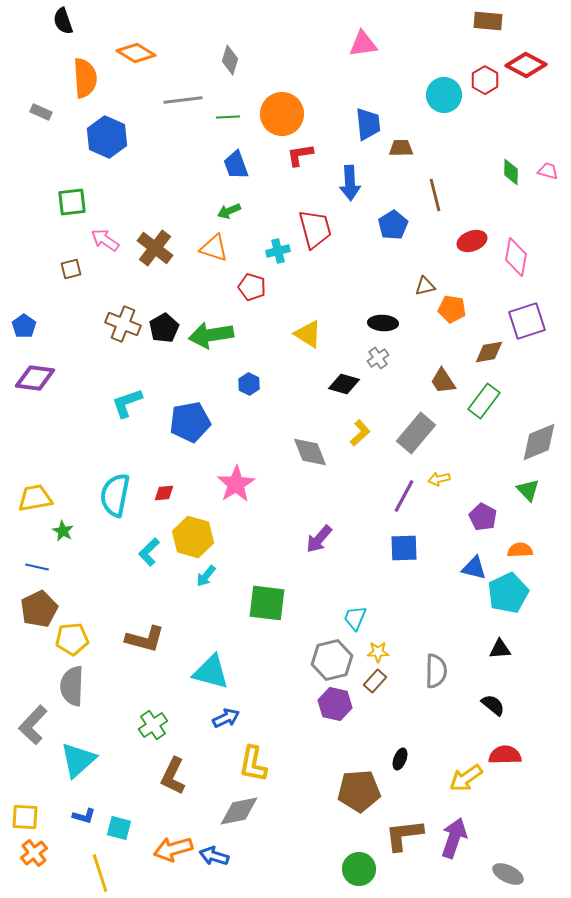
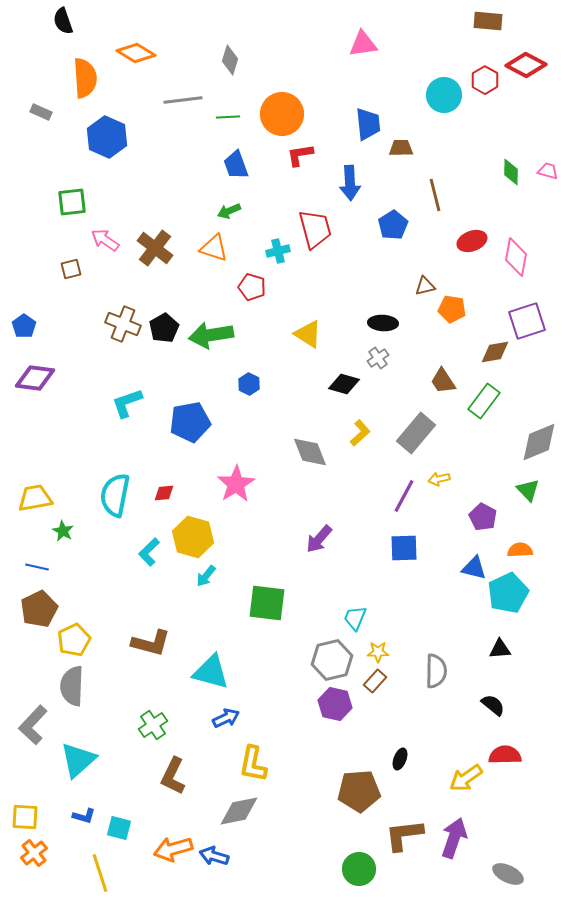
brown diamond at (489, 352): moved 6 px right
yellow pentagon at (72, 639): moved 2 px right, 1 px down; rotated 20 degrees counterclockwise
brown L-shape at (145, 639): moved 6 px right, 4 px down
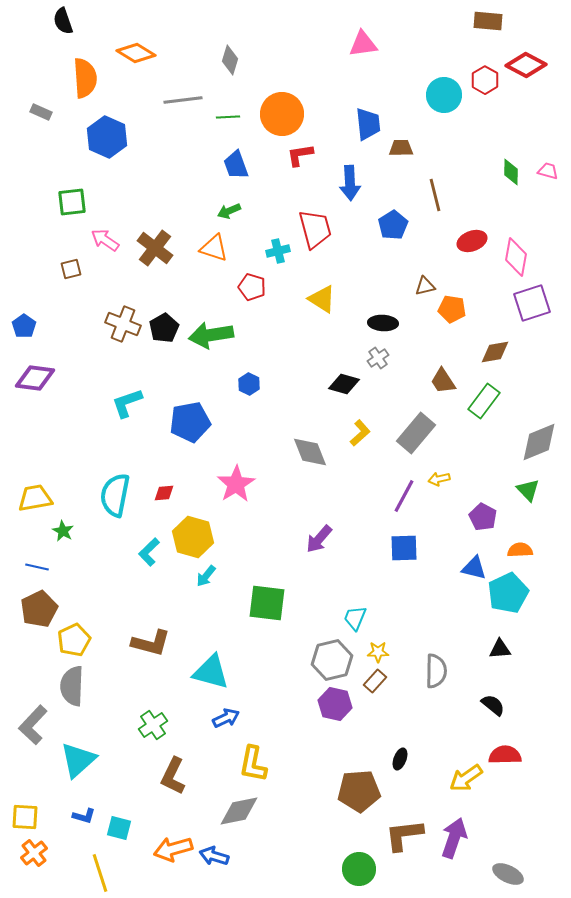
purple square at (527, 321): moved 5 px right, 18 px up
yellow triangle at (308, 334): moved 14 px right, 35 px up
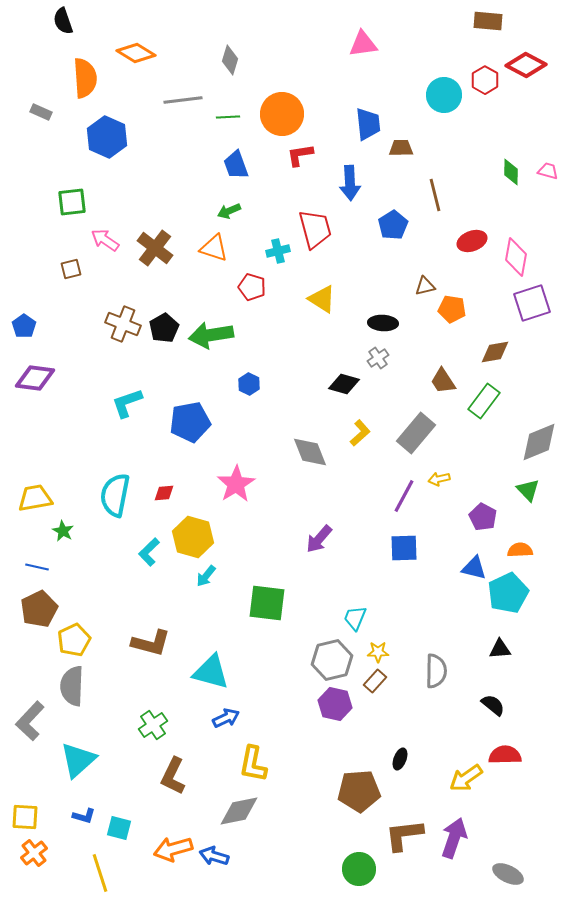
gray L-shape at (33, 725): moved 3 px left, 4 px up
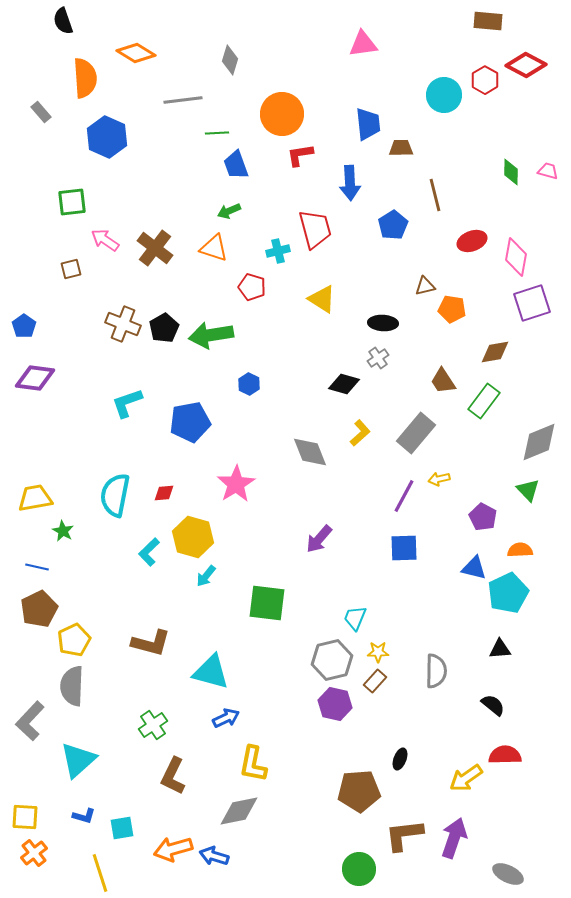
gray rectangle at (41, 112): rotated 25 degrees clockwise
green line at (228, 117): moved 11 px left, 16 px down
cyan square at (119, 828): moved 3 px right; rotated 25 degrees counterclockwise
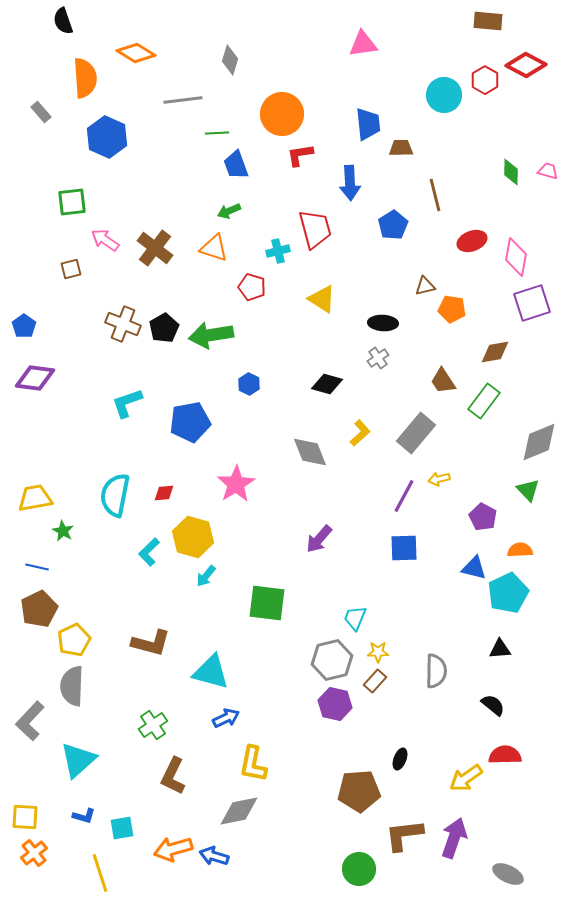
black diamond at (344, 384): moved 17 px left
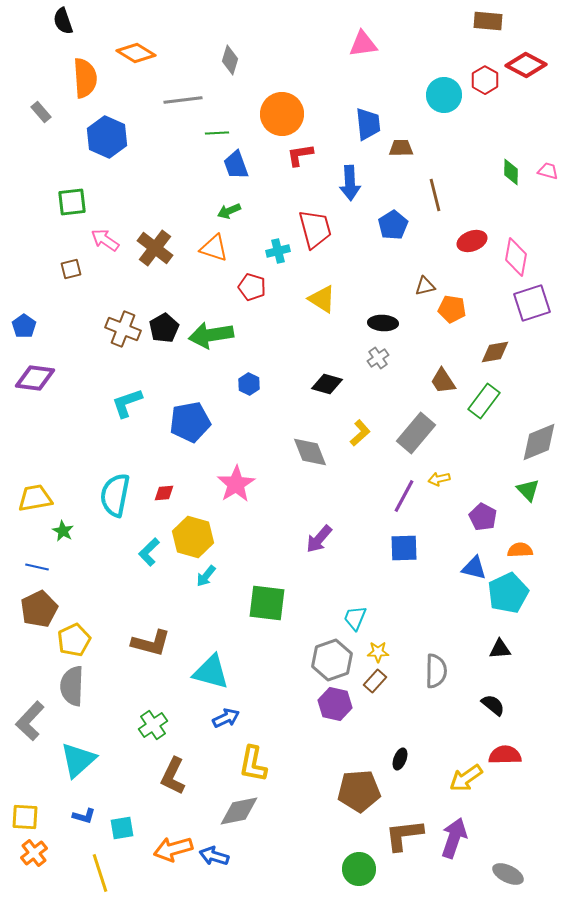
brown cross at (123, 324): moved 5 px down
gray hexagon at (332, 660): rotated 6 degrees counterclockwise
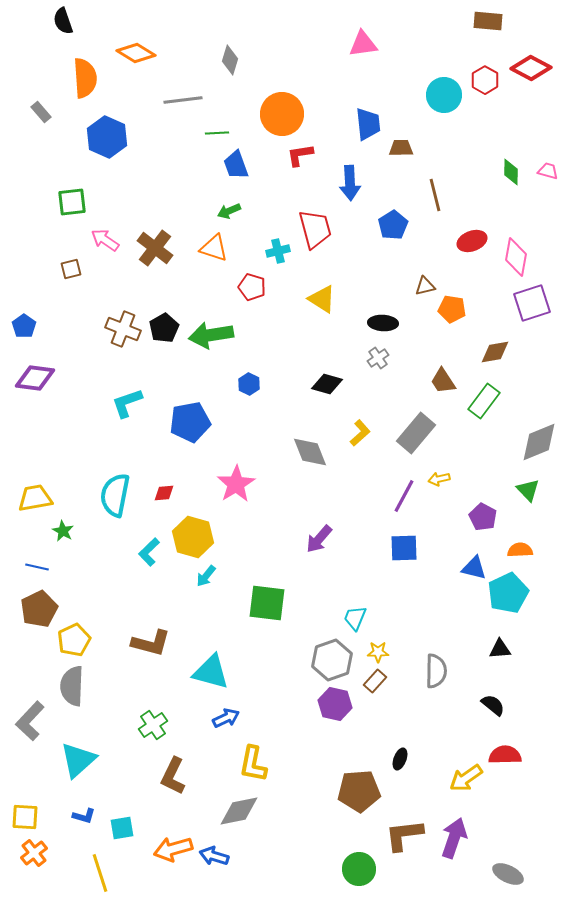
red diamond at (526, 65): moved 5 px right, 3 px down
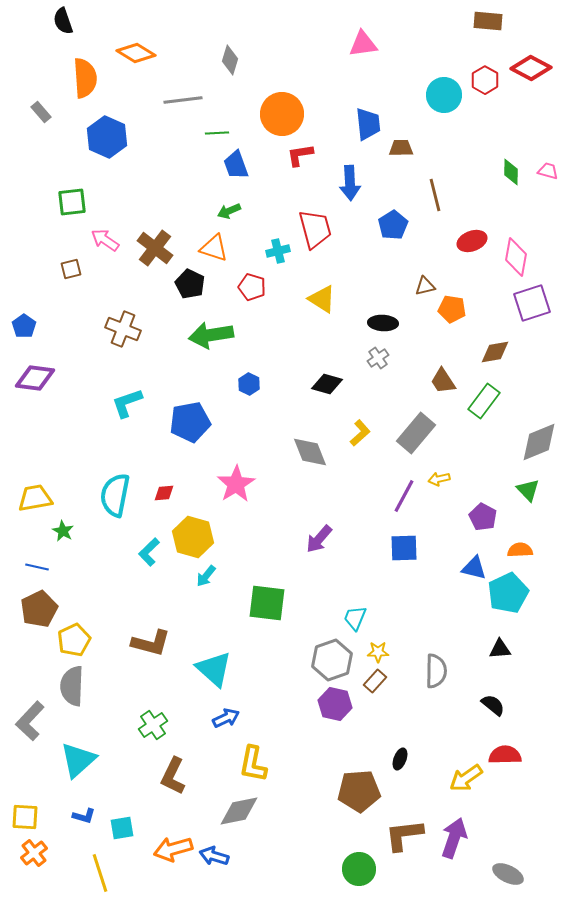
black pentagon at (164, 328): moved 26 px right, 44 px up; rotated 16 degrees counterclockwise
cyan triangle at (211, 672): moved 3 px right, 3 px up; rotated 27 degrees clockwise
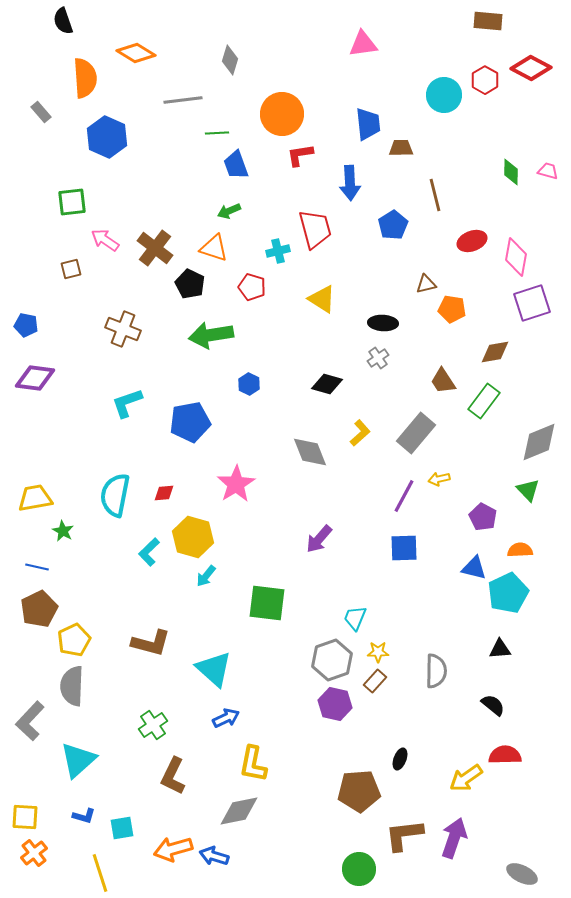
brown triangle at (425, 286): moved 1 px right, 2 px up
blue pentagon at (24, 326): moved 2 px right, 1 px up; rotated 25 degrees counterclockwise
gray ellipse at (508, 874): moved 14 px right
